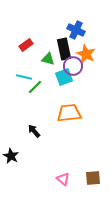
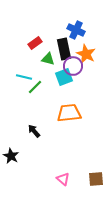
red rectangle: moved 9 px right, 2 px up
brown square: moved 3 px right, 1 px down
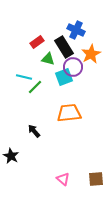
red rectangle: moved 2 px right, 1 px up
black rectangle: moved 2 px up; rotated 20 degrees counterclockwise
orange star: moved 5 px right; rotated 18 degrees clockwise
purple circle: moved 1 px down
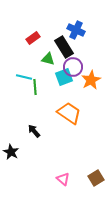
red rectangle: moved 4 px left, 4 px up
orange star: moved 26 px down
green line: rotated 49 degrees counterclockwise
orange trapezoid: rotated 40 degrees clockwise
black star: moved 4 px up
brown square: moved 1 px up; rotated 28 degrees counterclockwise
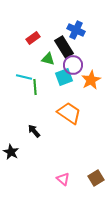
purple circle: moved 2 px up
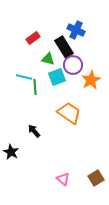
cyan square: moved 7 px left
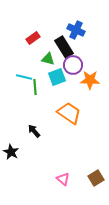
orange star: moved 1 px left; rotated 30 degrees clockwise
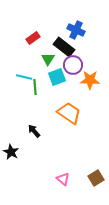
black rectangle: rotated 20 degrees counterclockwise
green triangle: rotated 48 degrees clockwise
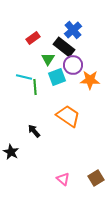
blue cross: moved 3 px left; rotated 24 degrees clockwise
orange trapezoid: moved 1 px left, 3 px down
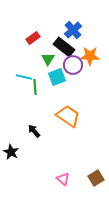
orange star: moved 24 px up
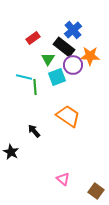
brown square: moved 13 px down; rotated 21 degrees counterclockwise
